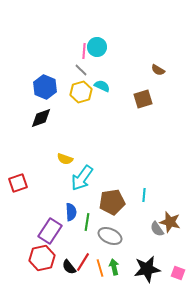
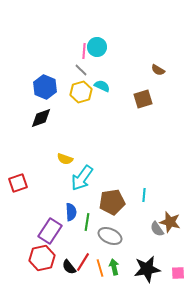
pink square: rotated 24 degrees counterclockwise
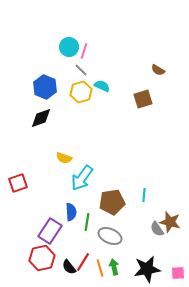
cyan circle: moved 28 px left
pink line: rotated 14 degrees clockwise
yellow semicircle: moved 1 px left, 1 px up
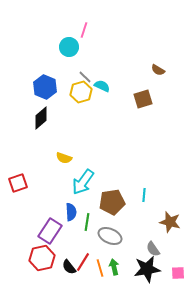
pink line: moved 21 px up
gray line: moved 4 px right, 7 px down
black diamond: rotated 20 degrees counterclockwise
cyan arrow: moved 1 px right, 4 px down
gray semicircle: moved 4 px left, 20 px down
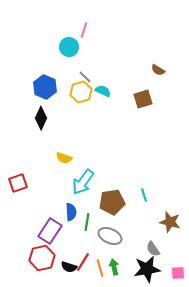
cyan semicircle: moved 1 px right, 5 px down
black diamond: rotated 25 degrees counterclockwise
cyan line: rotated 24 degrees counterclockwise
black semicircle: rotated 35 degrees counterclockwise
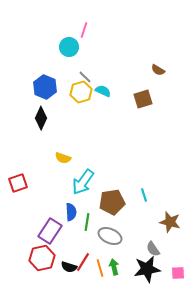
yellow semicircle: moved 1 px left
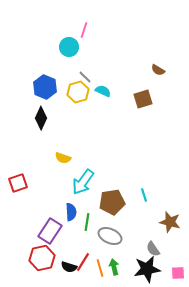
yellow hexagon: moved 3 px left
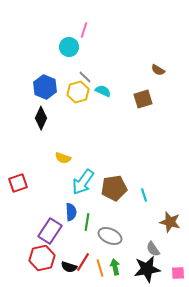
brown pentagon: moved 2 px right, 14 px up
green arrow: moved 1 px right
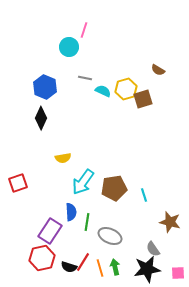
gray line: moved 1 px down; rotated 32 degrees counterclockwise
yellow hexagon: moved 48 px right, 3 px up
yellow semicircle: rotated 28 degrees counterclockwise
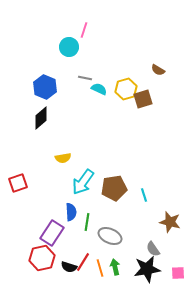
cyan semicircle: moved 4 px left, 2 px up
black diamond: rotated 25 degrees clockwise
purple rectangle: moved 2 px right, 2 px down
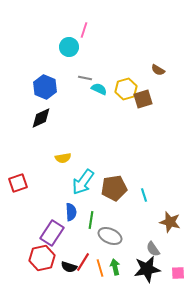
black diamond: rotated 15 degrees clockwise
green line: moved 4 px right, 2 px up
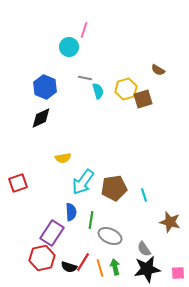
cyan semicircle: moved 1 px left, 2 px down; rotated 49 degrees clockwise
gray semicircle: moved 9 px left
